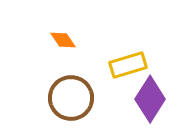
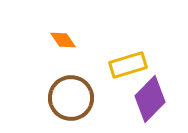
purple diamond: rotated 12 degrees clockwise
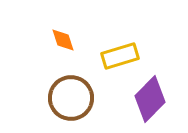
orange diamond: rotated 16 degrees clockwise
yellow rectangle: moved 8 px left, 9 px up
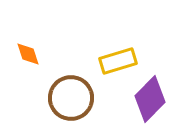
orange diamond: moved 35 px left, 14 px down
yellow rectangle: moved 2 px left, 5 px down
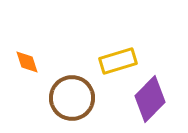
orange diamond: moved 1 px left, 8 px down
brown circle: moved 1 px right
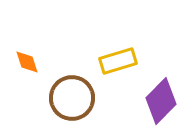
purple diamond: moved 11 px right, 2 px down
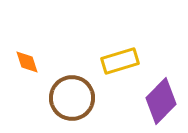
yellow rectangle: moved 2 px right
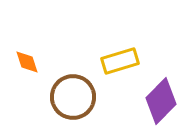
brown circle: moved 1 px right, 1 px up
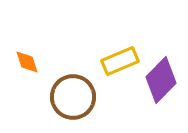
yellow rectangle: rotated 6 degrees counterclockwise
purple diamond: moved 21 px up
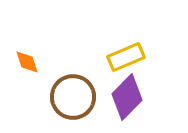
yellow rectangle: moved 6 px right, 4 px up
purple diamond: moved 34 px left, 17 px down
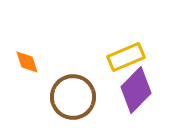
purple diamond: moved 9 px right, 7 px up
